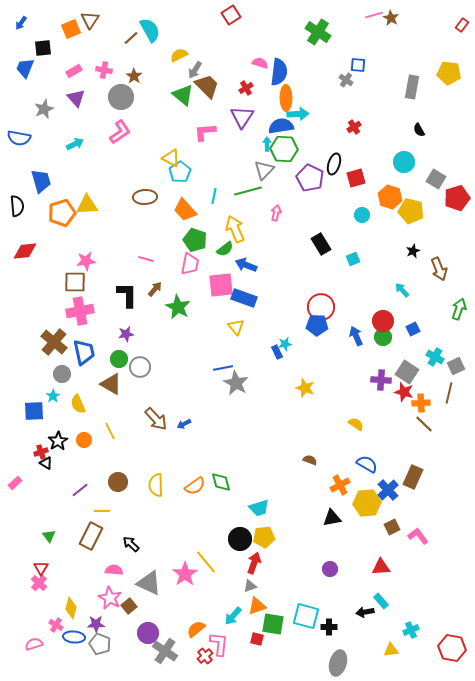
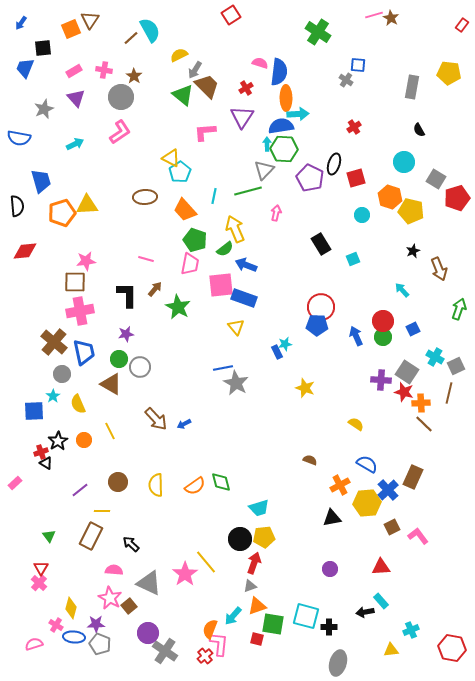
orange semicircle at (196, 629): moved 14 px right; rotated 30 degrees counterclockwise
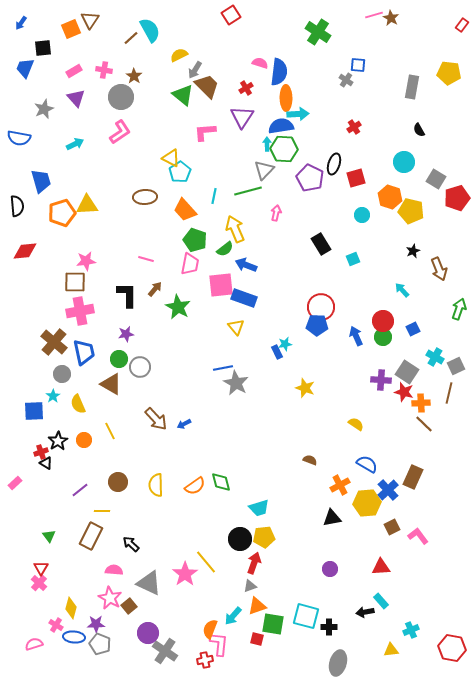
red cross at (205, 656): moved 4 px down; rotated 28 degrees clockwise
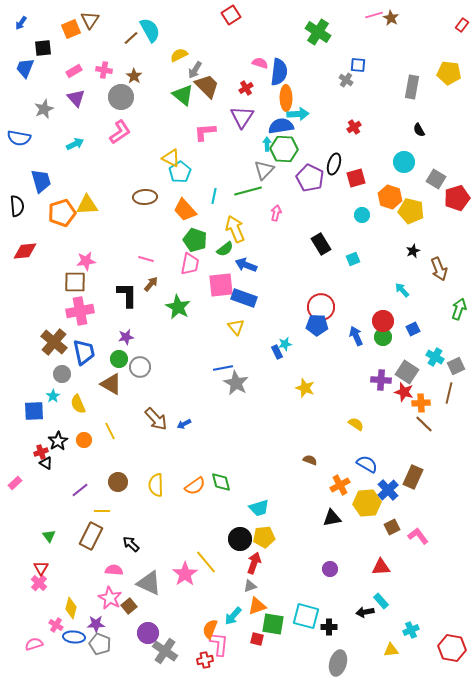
brown arrow at (155, 289): moved 4 px left, 5 px up
purple star at (126, 334): moved 3 px down
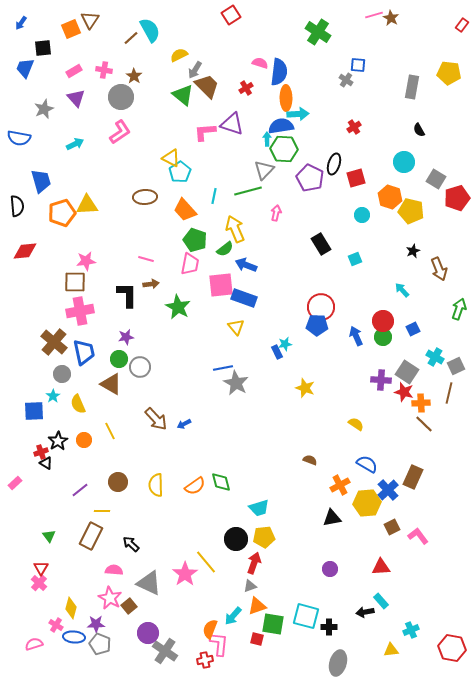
purple triangle at (242, 117): moved 10 px left, 7 px down; rotated 45 degrees counterclockwise
cyan arrow at (267, 144): moved 5 px up
cyan square at (353, 259): moved 2 px right
brown arrow at (151, 284): rotated 42 degrees clockwise
black circle at (240, 539): moved 4 px left
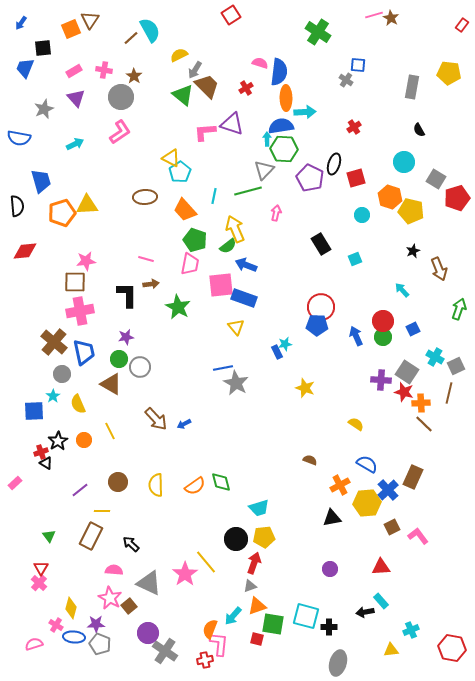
cyan arrow at (298, 114): moved 7 px right, 2 px up
green semicircle at (225, 249): moved 3 px right, 3 px up
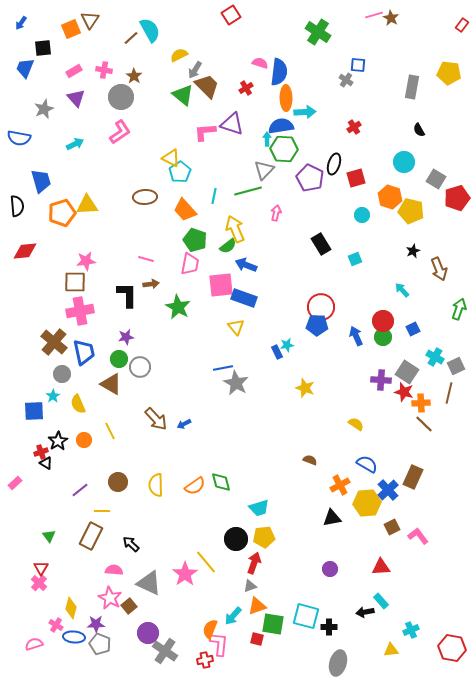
cyan star at (285, 344): moved 2 px right, 1 px down
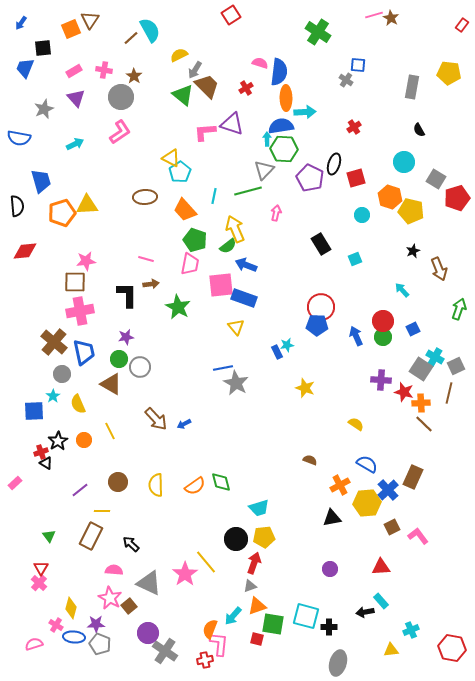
gray square at (407, 372): moved 14 px right, 3 px up
